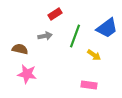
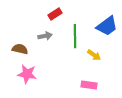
blue trapezoid: moved 2 px up
green line: rotated 20 degrees counterclockwise
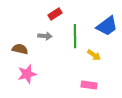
gray arrow: rotated 16 degrees clockwise
pink star: rotated 24 degrees counterclockwise
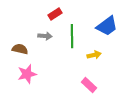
green line: moved 3 px left
yellow arrow: rotated 48 degrees counterclockwise
pink rectangle: rotated 35 degrees clockwise
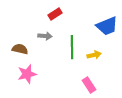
blue trapezoid: rotated 15 degrees clockwise
green line: moved 11 px down
pink rectangle: rotated 14 degrees clockwise
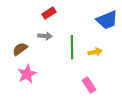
red rectangle: moved 6 px left, 1 px up
blue trapezoid: moved 6 px up
brown semicircle: rotated 49 degrees counterclockwise
yellow arrow: moved 1 px right, 3 px up
pink star: rotated 12 degrees counterclockwise
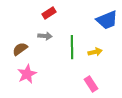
pink rectangle: moved 2 px right, 1 px up
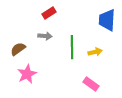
blue trapezoid: rotated 115 degrees clockwise
brown semicircle: moved 2 px left
pink rectangle: rotated 21 degrees counterclockwise
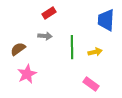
blue trapezoid: moved 1 px left
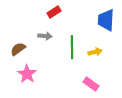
red rectangle: moved 5 px right, 1 px up
pink star: rotated 12 degrees counterclockwise
